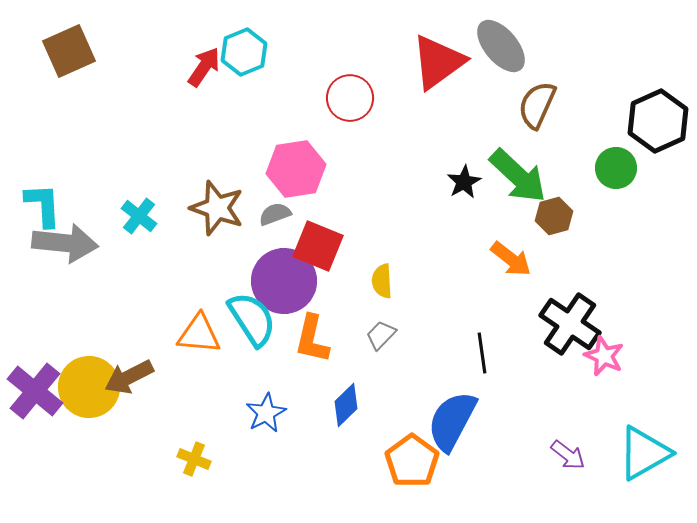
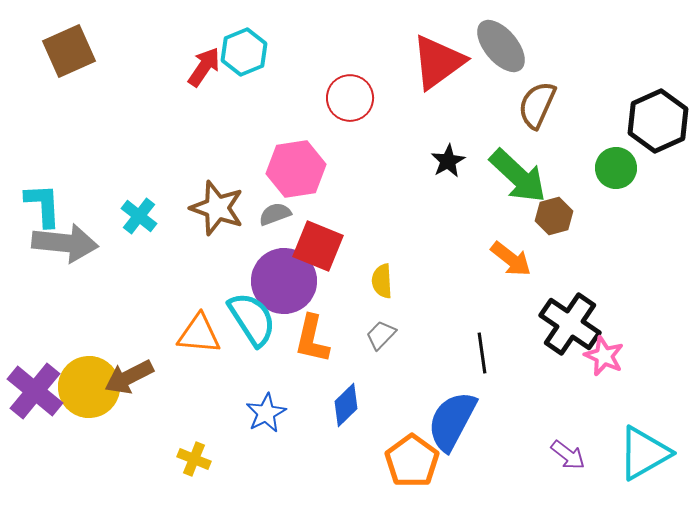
black star: moved 16 px left, 21 px up
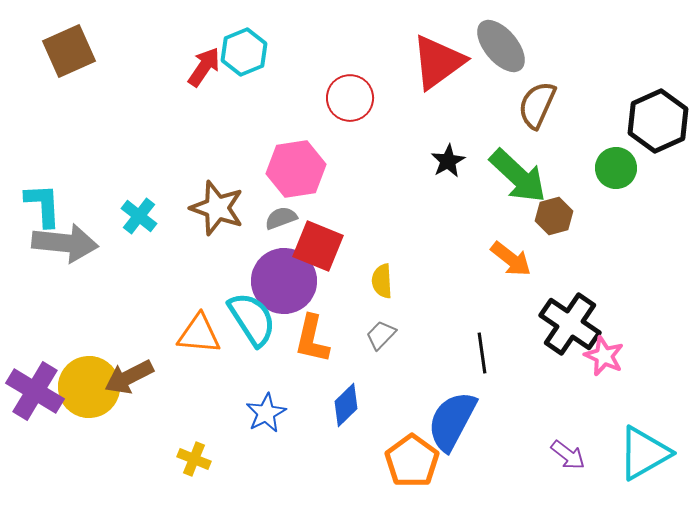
gray semicircle: moved 6 px right, 4 px down
purple cross: rotated 8 degrees counterclockwise
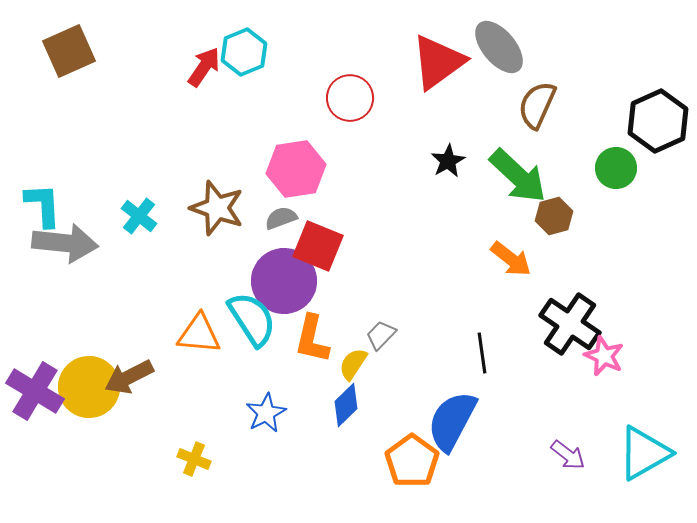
gray ellipse: moved 2 px left, 1 px down
yellow semicircle: moved 29 px left, 83 px down; rotated 36 degrees clockwise
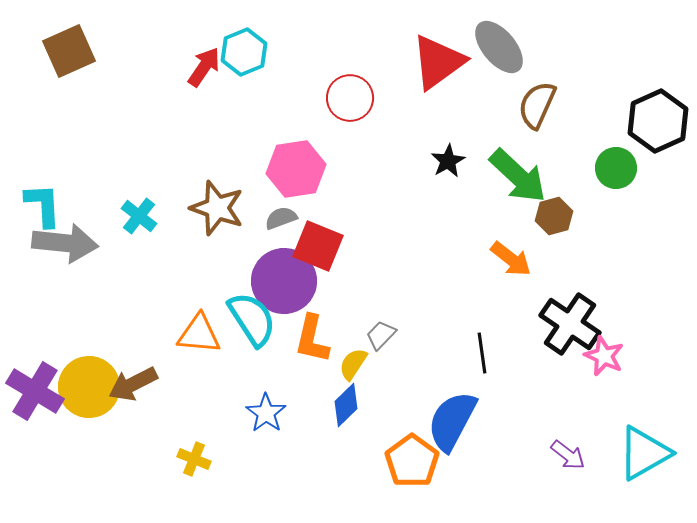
brown arrow: moved 4 px right, 7 px down
blue star: rotated 9 degrees counterclockwise
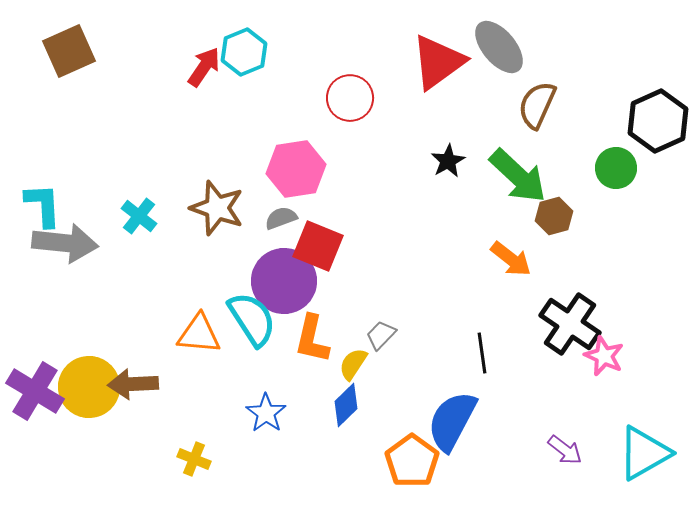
brown arrow: rotated 24 degrees clockwise
purple arrow: moved 3 px left, 5 px up
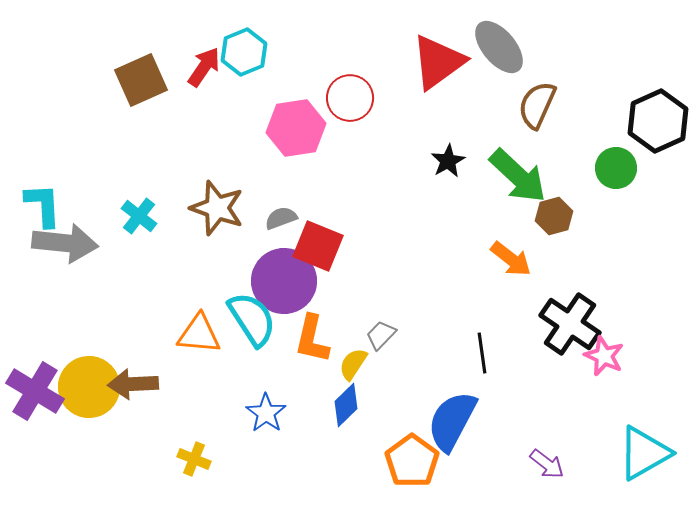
brown square: moved 72 px right, 29 px down
pink hexagon: moved 41 px up
purple arrow: moved 18 px left, 14 px down
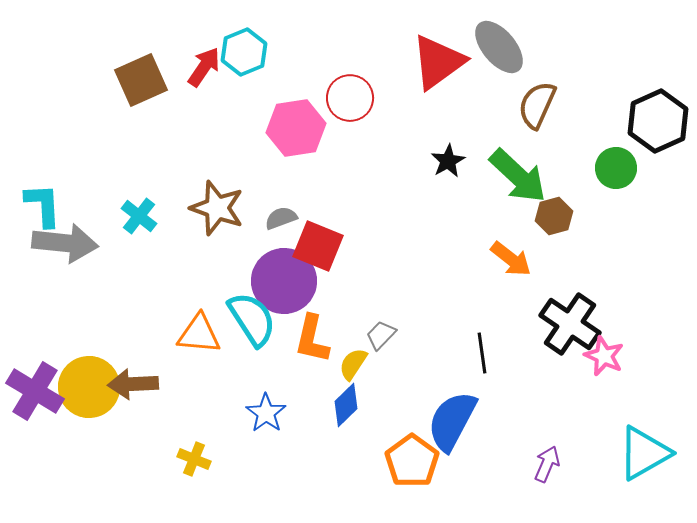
purple arrow: rotated 105 degrees counterclockwise
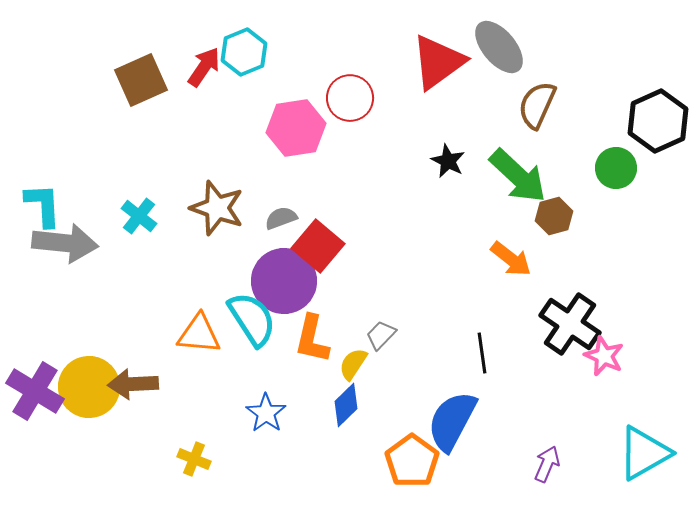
black star: rotated 16 degrees counterclockwise
red square: rotated 18 degrees clockwise
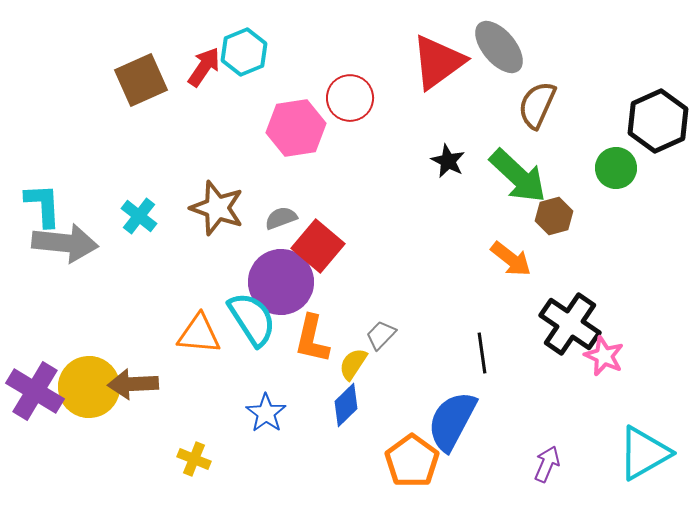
purple circle: moved 3 px left, 1 px down
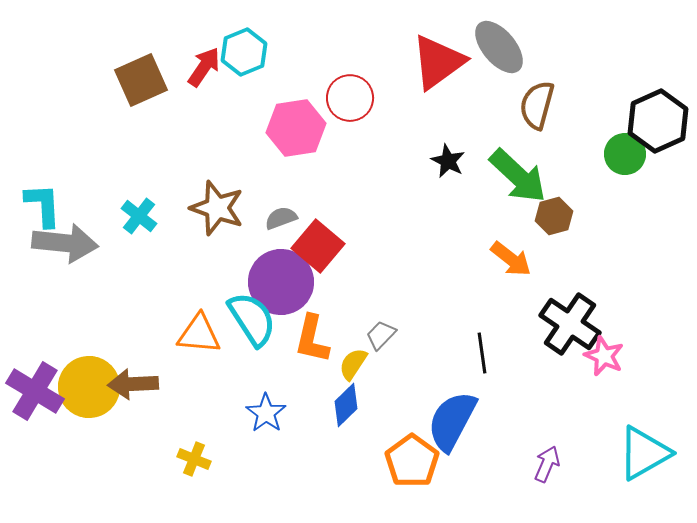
brown semicircle: rotated 9 degrees counterclockwise
green circle: moved 9 px right, 14 px up
